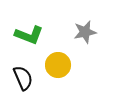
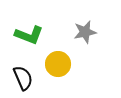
yellow circle: moved 1 px up
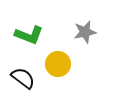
black semicircle: rotated 30 degrees counterclockwise
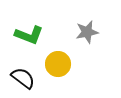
gray star: moved 2 px right
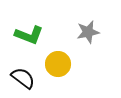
gray star: moved 1 px right
